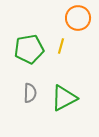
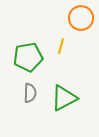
orange circle: moved 3 px right
green pentagon: moved 1 px left, 8 px down
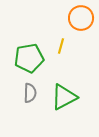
green pentagon: moved 1 px right, 1 px down
green triangle: moved 1 px up
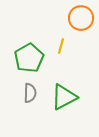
green pentagon: rotated 20 degrees counterclockwise
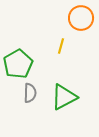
green pentagon: moved 11 px left, 6 px down
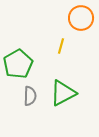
gray semicircle: moved 3 px down
green triangle: moved 1 px left, 4 px up
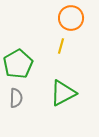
orange circle: moved 10 px left
gray semicircle: moved 14 px left, 2 px down
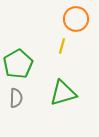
orange circle: moved 5 px right, 1 px down
yellow line: moved 1 px right
green triangle: rotated 12 degrees clockwise
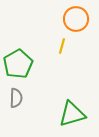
green triangle: moved 9 px right, 21 px down
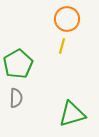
orange circle: moved 9 px left
